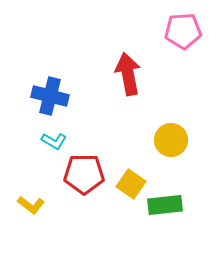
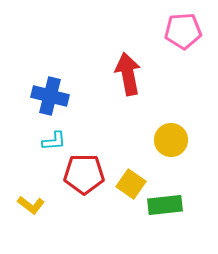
cyan L-shape: rotated 35 degrees counterclockwise
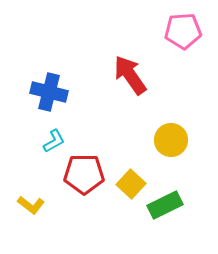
red arrow: moved 2 px right, 1 px down; rotated 24 degrees counterclockwise
blue cross: moved 1 px left, 4 px up
cyan L-shape: rotated 25 degrees counterclockwise
yellow square: rotated 8 degrees clockwise
green rectangle: rotated 20 degrees counterclockwise
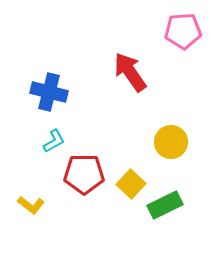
red arrow: moved 3 px up
yellow circle: moved 2 px down
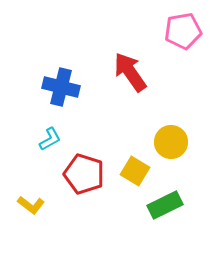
pink pentagon: rotated 6 degrees counterclockwise
blue cross: moved 12 px right, 5 px up
cyan L-shape: moved 4 px left, 2 px up
red pentagon: rotated 18 degrees clockwise
yellow square: moved 4 px right, 13 px up; rotated 12 degrees counterclockwise
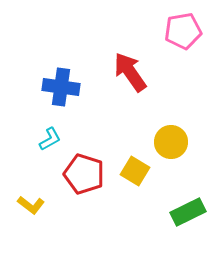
blue cross: rotated 6 degrees counterclockwise
green rectangle: moved 23 px right, 7 px down
